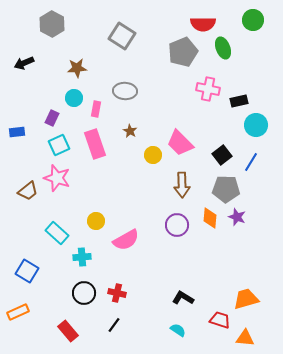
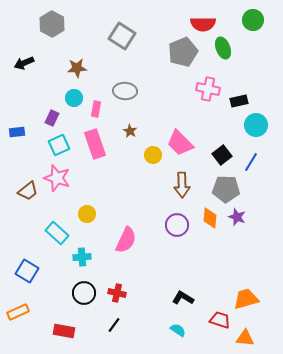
yellow circle at (96, 221): moved 9 px left, 7 px up
pink semicircle at (126, 240): rotated 36 degrees counterclockwise
red rectangle at (68, 331): moved 4 px left; rotated 40 degrees counterclockwise
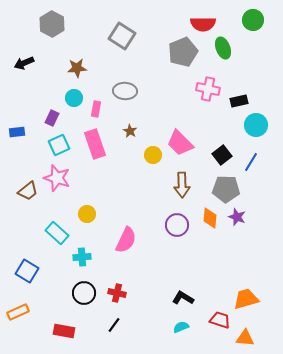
cyan semicircle at (178, 330): moved 3 px right, 3 px up; rotated 56 degrees counterclockwise
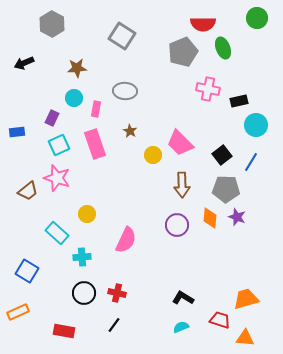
green circle at (253, 20): moved 4 px right, 2 px up
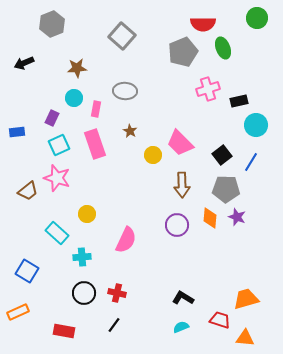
gray hexagon at (52, 24): rotated 10 degrees clockwise
gray square at (122, 36): rotated 8 degrees clockwise
pink cross at (208, 89): rotated 30 degrees counterclockwise
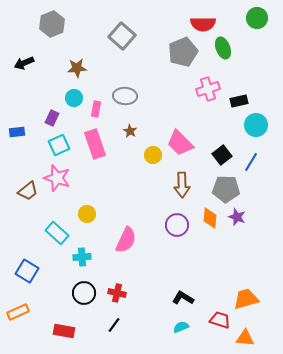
gray ellipse at (125, 91): moved 5 px down
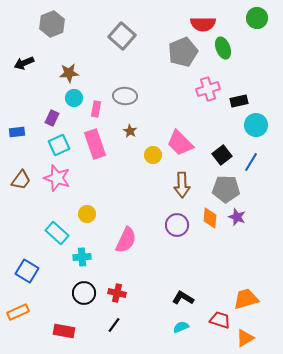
brown star at (77, 68): moved 8 px left, 5 px down
brown trapezoid at (28, 191): moved 7 px left, 11 px up; rotated 15 degrees counterclockwise
orange triangle at (245, 338): rotated 36 degrees counterclockwise
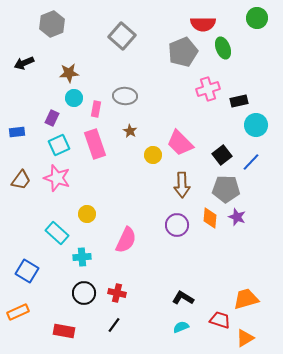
blue line at (251, 162): rotated 12 degrees clockwise
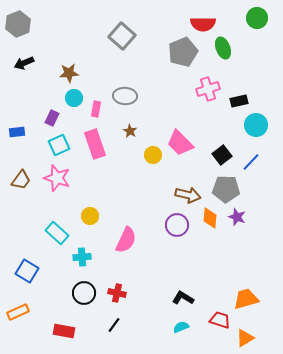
gray hexagon at (52, 24): moved 34 px left
brown arrow at (182, 185): moved 6 px right, 10 px down; rotated 75 degrees counterclockwise
yellow circle at (87, 214): moved 3 px right, 2 px down
